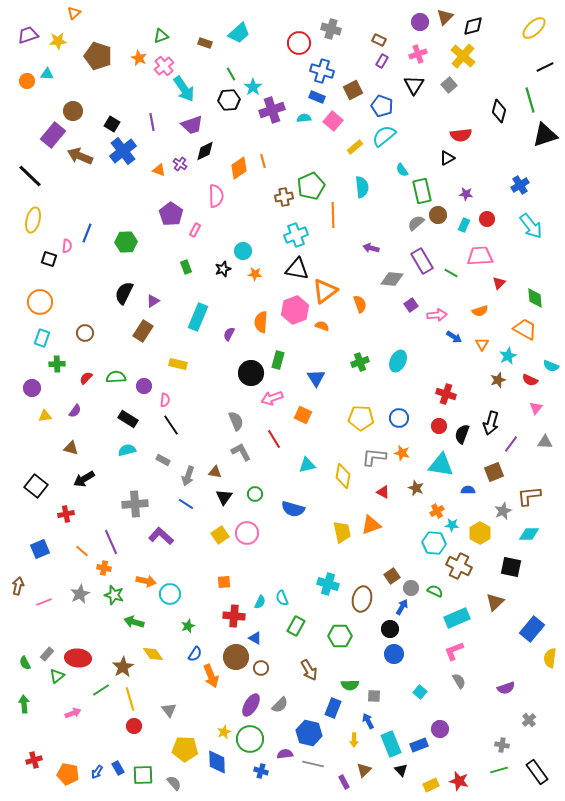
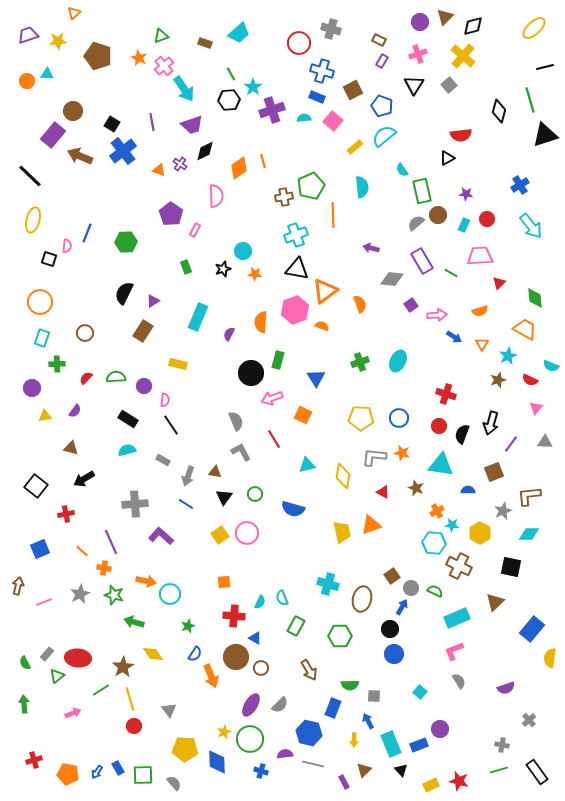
black line at (545, 67): rotated 12 degrees clockwise
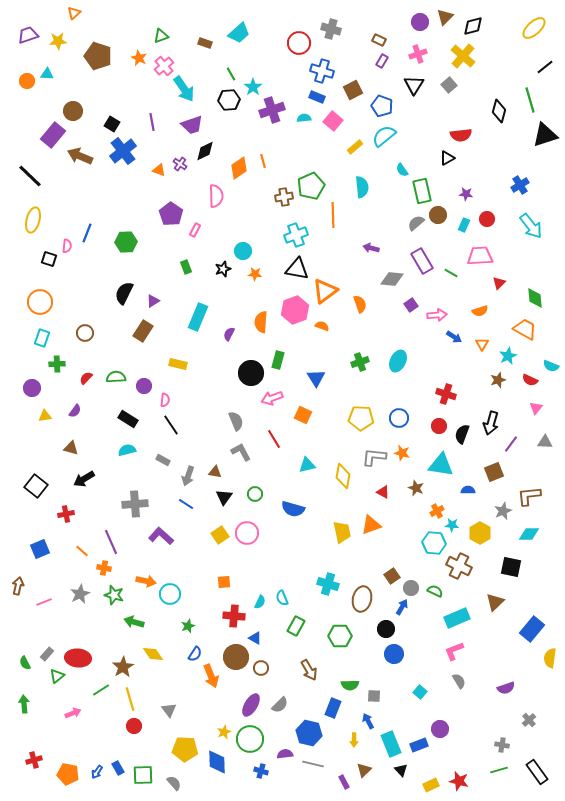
black line at (545, 67): rotated 24 degrees counterclockwise
black circle at (390, 629): moved 4 px left
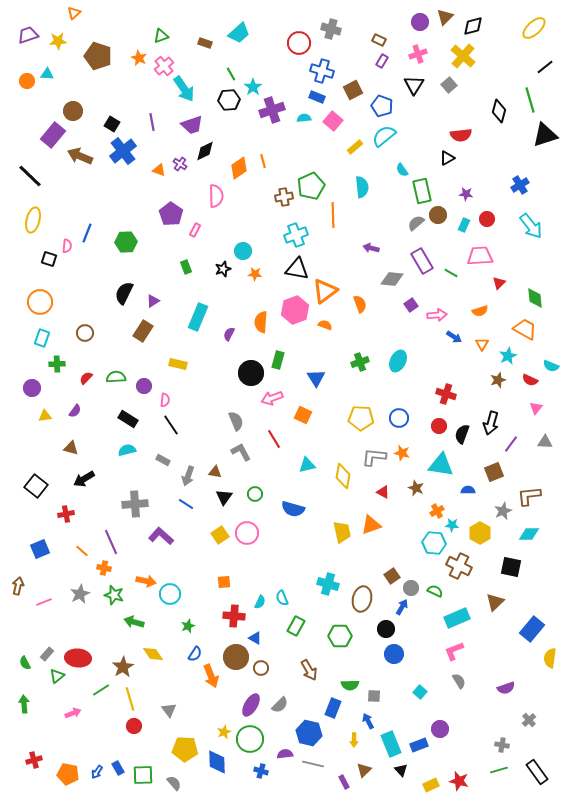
orange semicircle at (322, 326): moved 3 px right, 1 px up
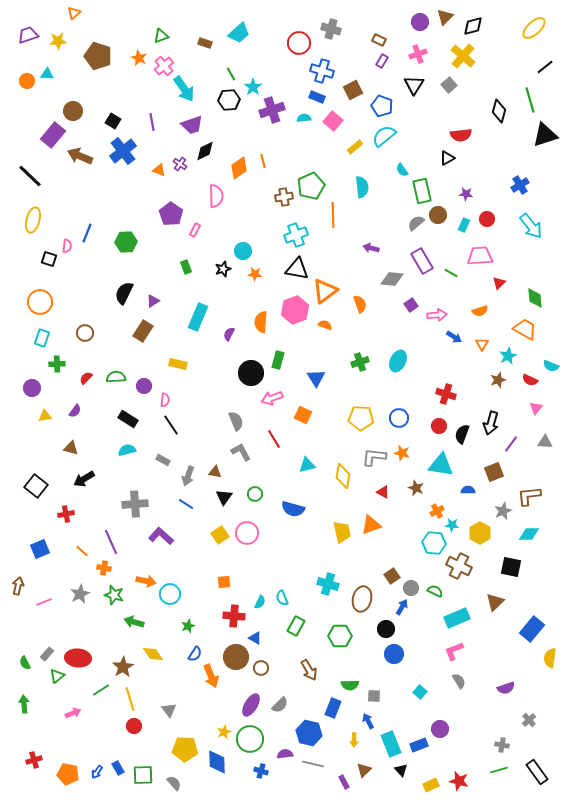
black square at (112, 124): moved 1 px right, 3 px up
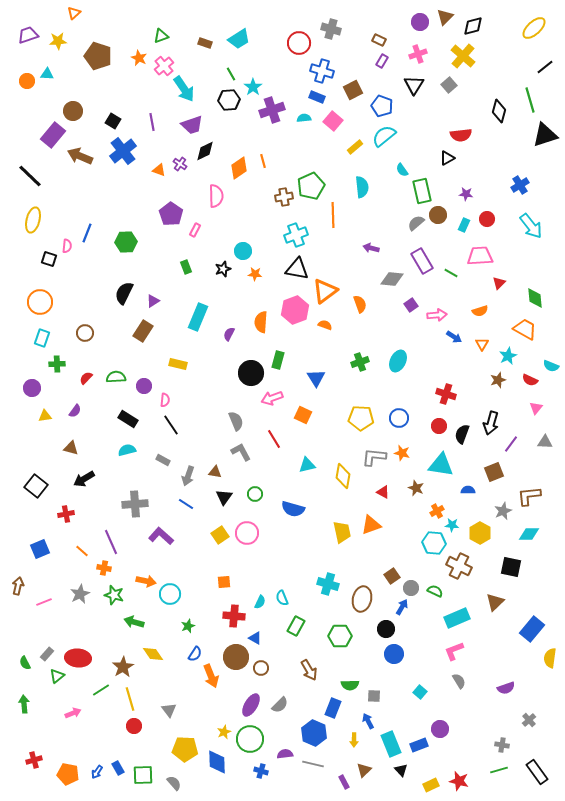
cyan trapezoid at (239, 33): moved 6 px down; rotated 10 degrees clockwise
blue hexagon at (309, 733): moved 5 px right; rotated 10 degrees clockwise
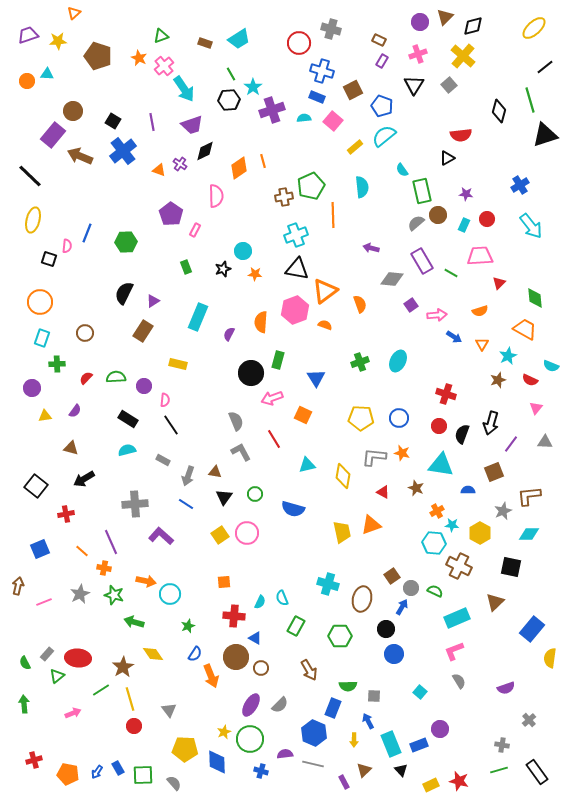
green semicircle at (350, 685): moved 2 px left, 1 px down
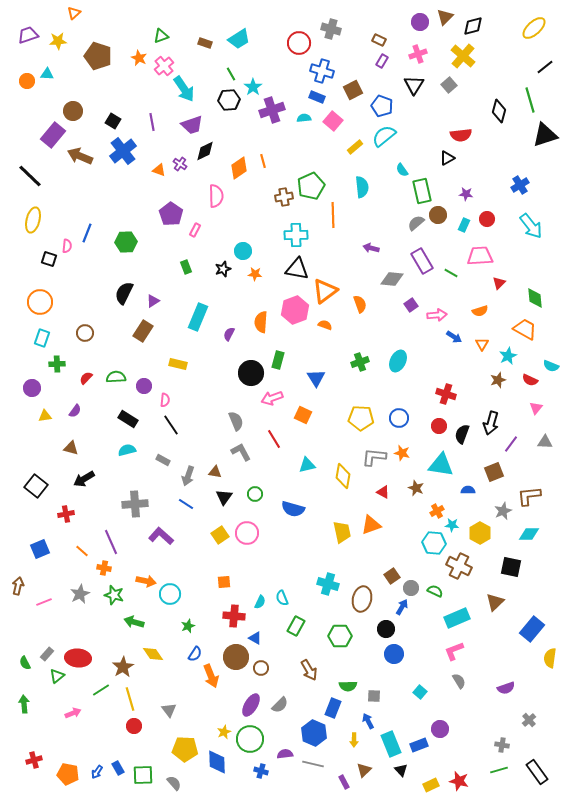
cyan cross at (296, 235): rotated 20 degrees clockwise
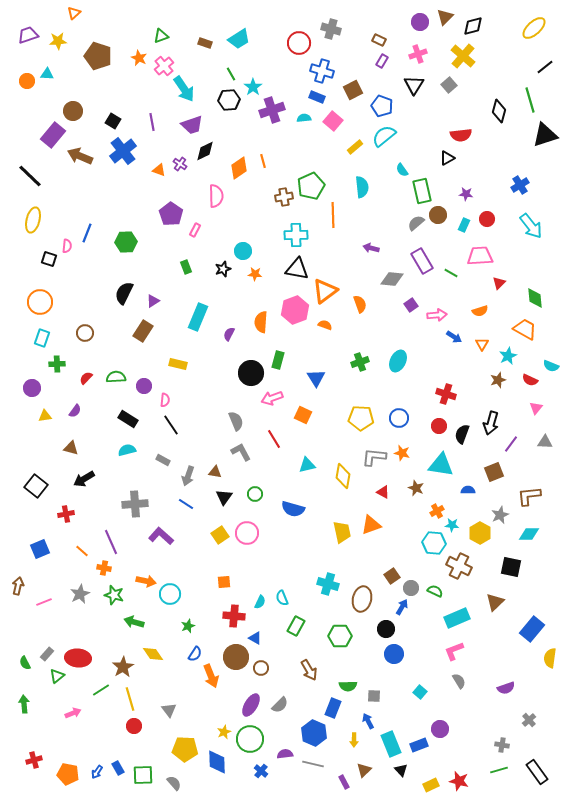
gray star at (503, 511): moved 3 px left, 4 px down
blue cross at (261, 771): rotated 24 degrees clockwise
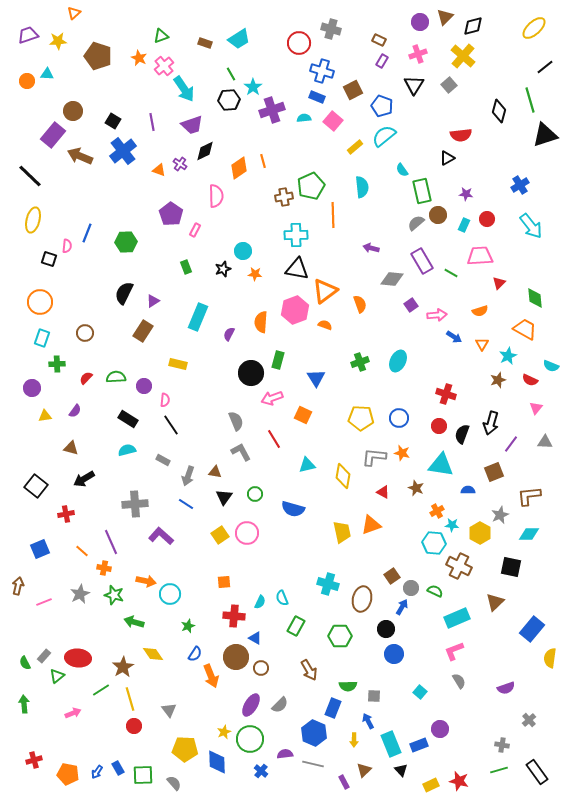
gray rectangle at (47, 654): moved 3 px left, 2 px down
